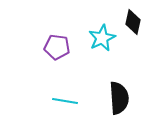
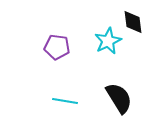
black diamond: rotated 20 degrees counterclockwise
cyan star: moved 6 px right, 3 px down
black semicircle: rotated 28 degrees counterclockwise
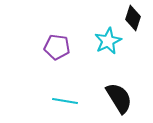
black diamond: moved 4 px up; rotated 25 degrees clockwise
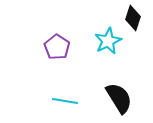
purple pentagon: rotated 25 degrees clockwise
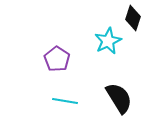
purple pentagon: moved 12 px down
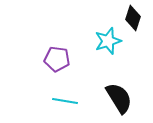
cyan star: rotated 8 degrees clockwise
purple pentagon: rotated 25 degrees counterclockwise
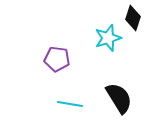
cyan star: moved 3 px up
cyan line: moved 5 px right, 3 px down
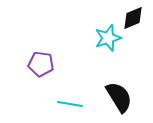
black diamond: rotated 50 degrees clockwise
purple pentagon: moved 16 px left, 5 px down
black semicircle: moved 1 px up
